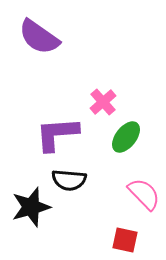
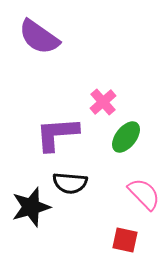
black semicircle: moved 1 px right, 3 px down
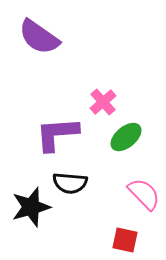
green ellipse: rotated 12 degrees clockwise
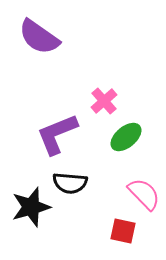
pink cross: moved 1 px right, 1 px up
purple L-shape: rotated 18 degrees counterclockwise
red square: moved 2 px left, 9 px up
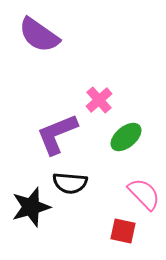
purple semicircle: moved 2 px up
pink cross: moved 5 px left, 1 px up
